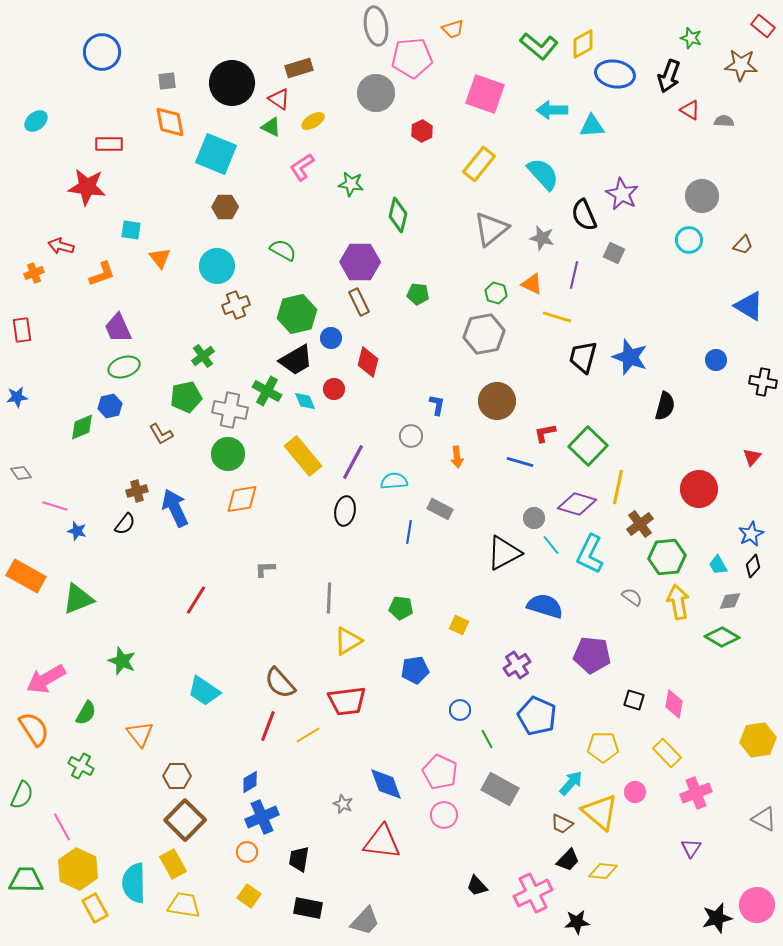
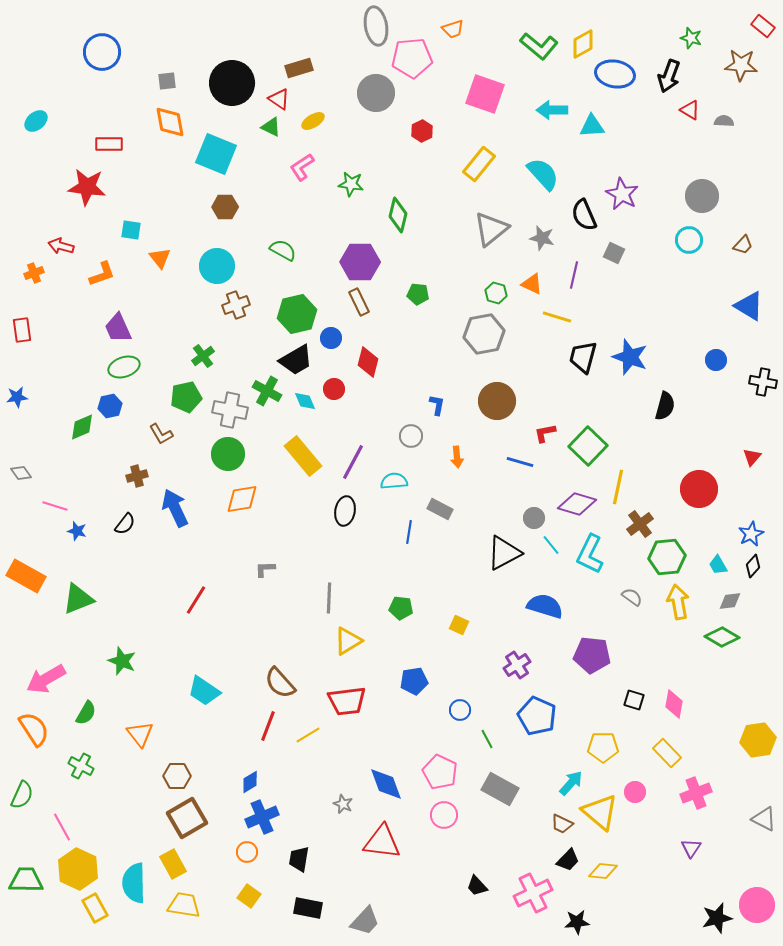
brown cross at (137, 491): moved 15 px up
blue pentagon at (415, 670): moved 1 px left, 11 px down
brown square at (185, 820): moved 2 px right, 2 px up; rotated 15 degrees clockwise
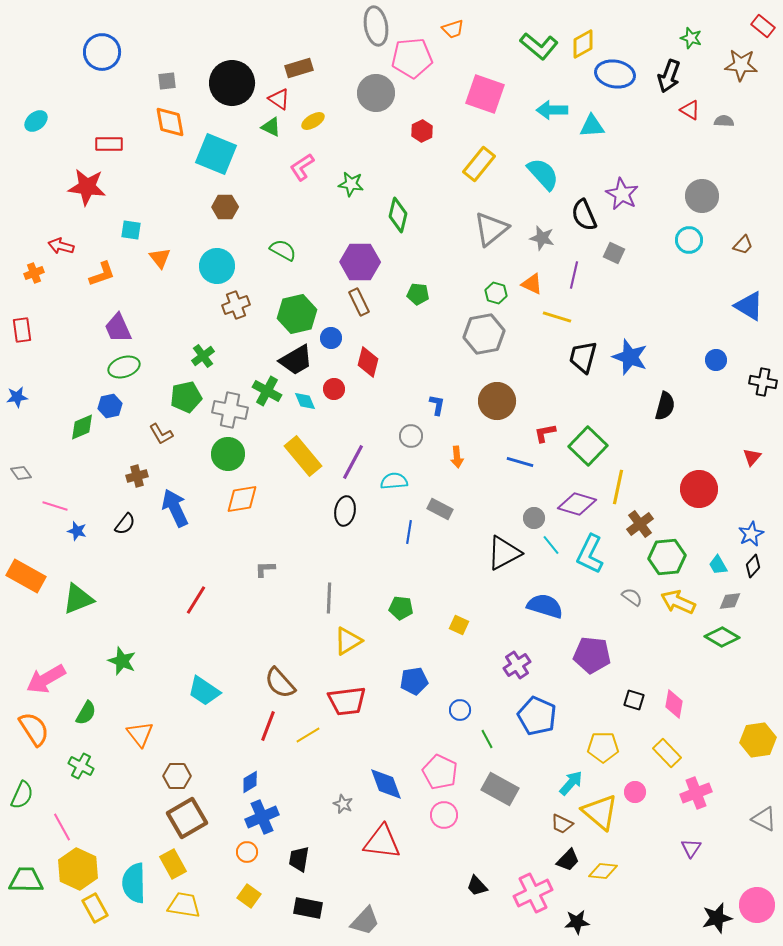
yellow arrow at (678, 602): rotated 56 degrees counterclockwise
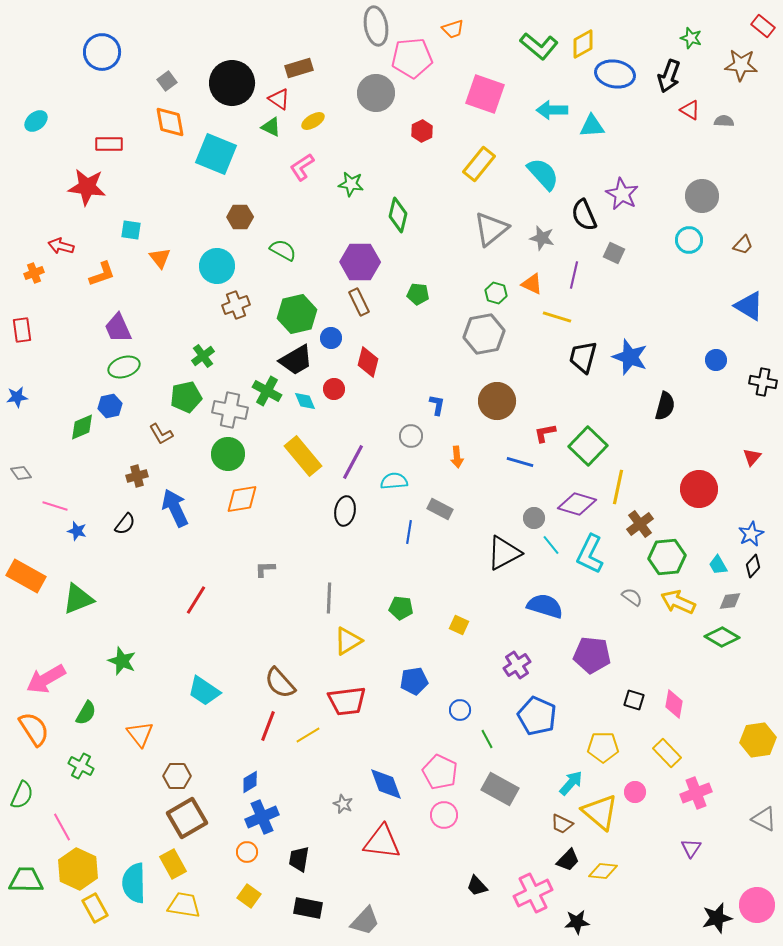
gray square at (167, 81): rotated 30 degrees counterclockwise
brown hexagon at (225, 207): moved 15 px right, 10 px down
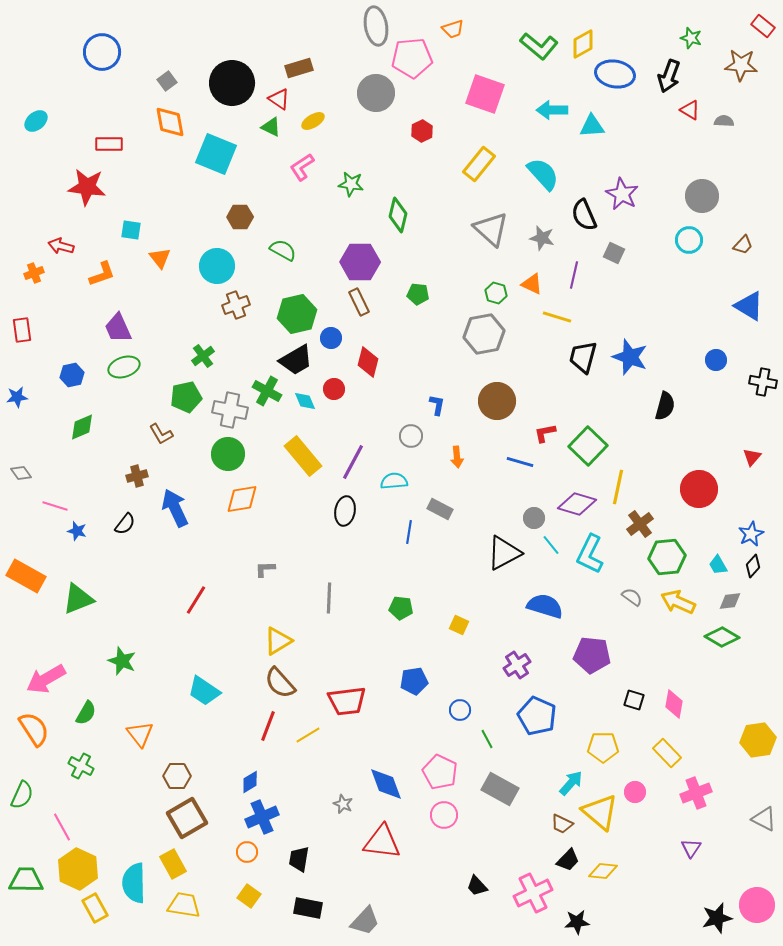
gray triangle at (491, 229): rotated 39 degrees counterclockwise
blue hexagon at (110, 406): moved 38 px left, 31 px up
yellow triangle at (348, 641): moved 70 px left
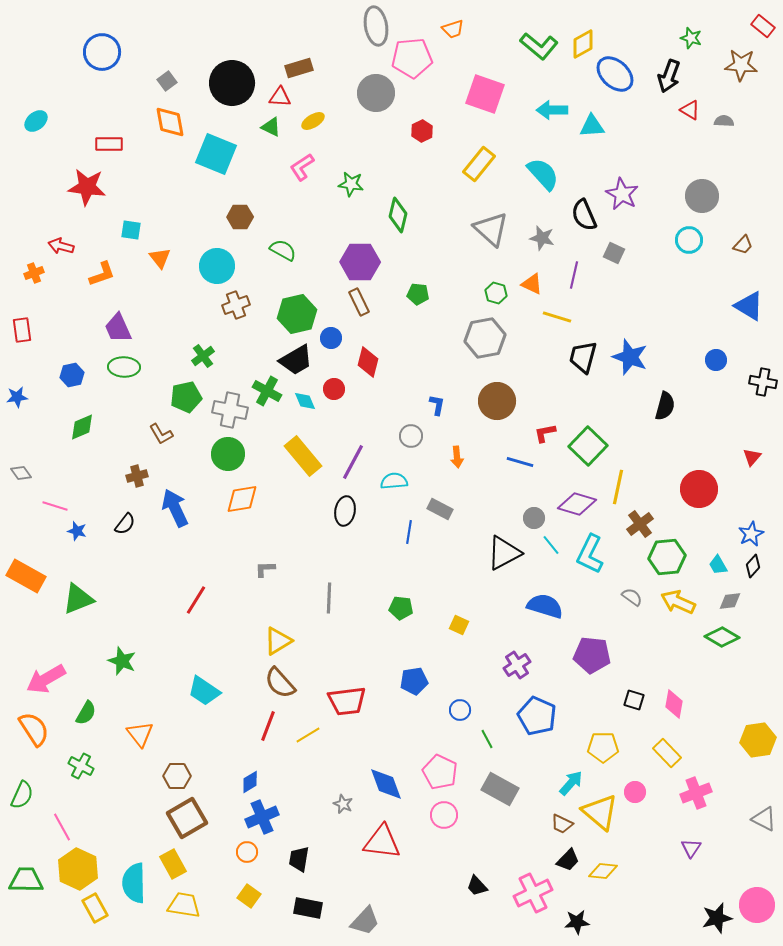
blue ellipse at (615, 74): rotated 33 degrees clockwise
red triangle at (279, 99): moved 1 px right, 2 px up; rotated 30 degrees counterclockwise
gray hexagon at (484, 334): moved 1 px right, 4 px down
green ellipse at (124, 367): rotated 20 degrees clockwise
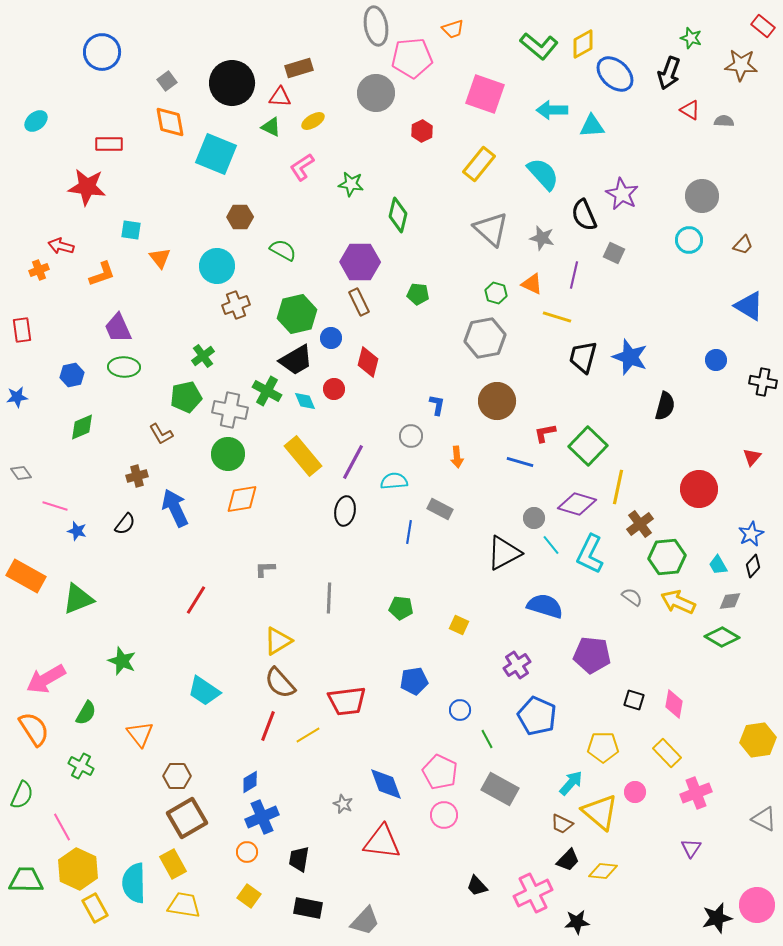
black arrow at (669, 76): moved 3 px up
orange cross at (34, 273): moved 5 px right, 3 px up
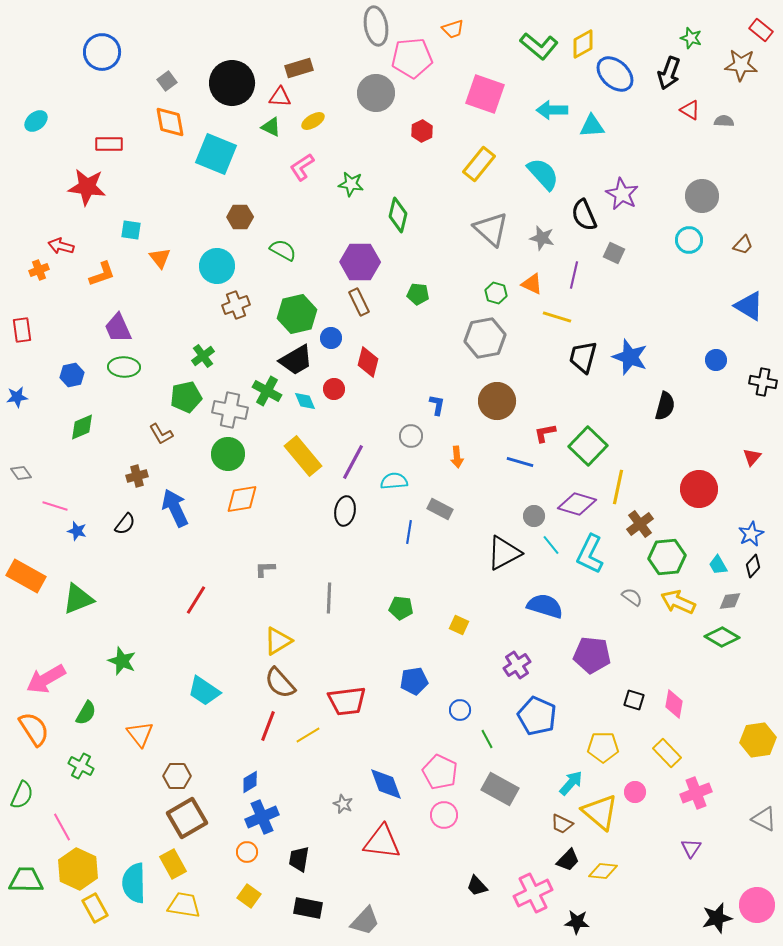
red rectangle at (763, 26): moved 2 px left, 4 px down
gray circle at (534, 518): moved 2 px up
black star at (577, 922): rotated 10 degrees clockwise
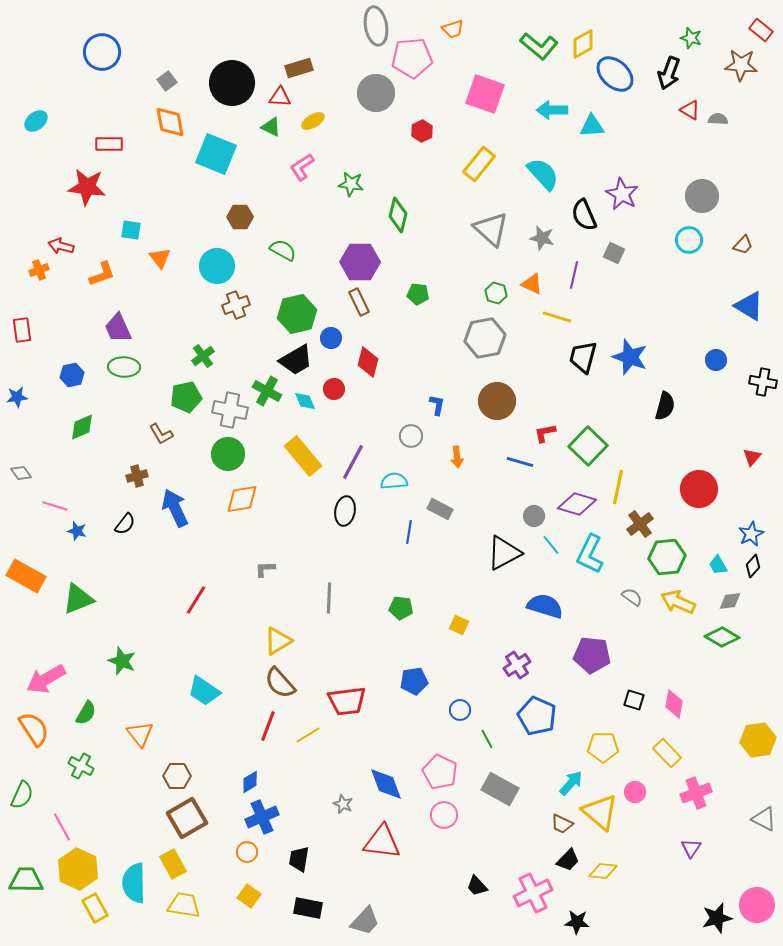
gray semicircle at (724, 121): moved 6 px left, 2 px up
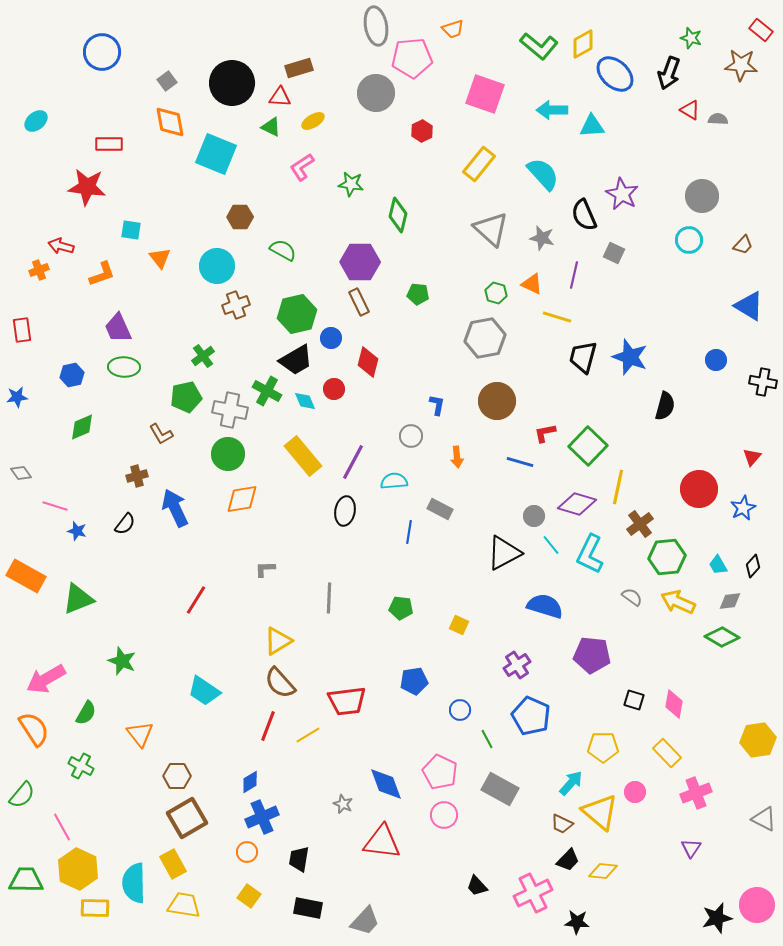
blue star at (751, 534): moved 8 px left, 26 px up
blue pentagon at (537, 716): moved 6 px left
green semicircle at (22, 795): rotated 16 degrees clockwise
yellow rectangle at (95, 908): rotated 60 degrees counterclockwise
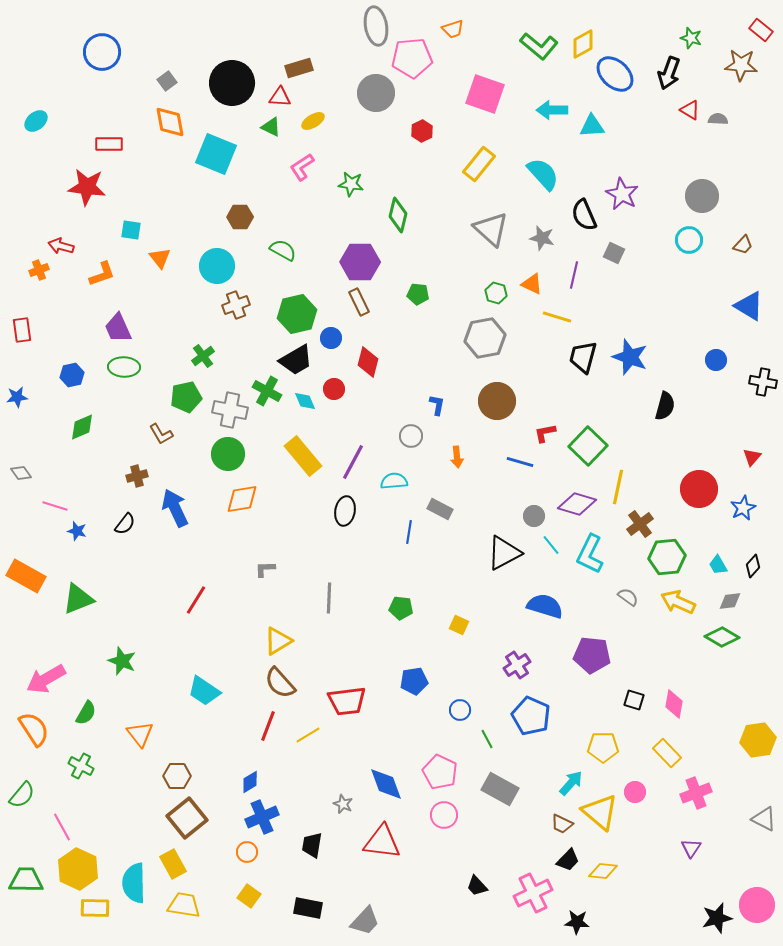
gray semicircle at (632, 597): moved 4 px left
brown square at (187, 818): rotated 9 degrees counterclockwise
black trapezoid at (299, 859): moved 13 px right, 14 px up
